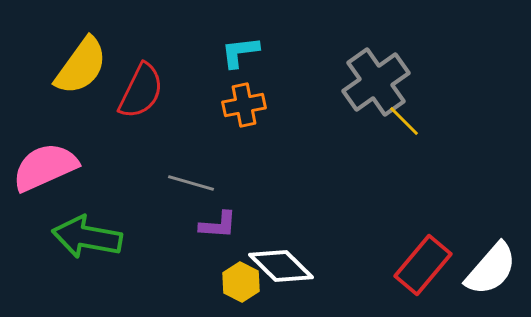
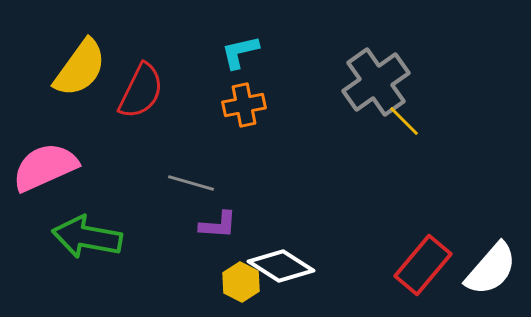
cyan L-shape: rotated 6 degrees counterclockwise
yellow semicircle: moved 1 px left, 2 px down
white diamond: rotated 12 degrees counterclockwise
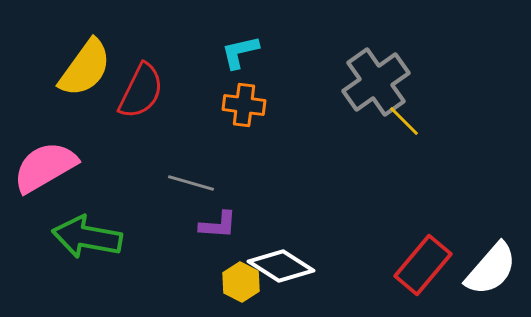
yellow semicircle: moved 5 px right
orange cross: rotated 18 degrees clockwise
pink semicircle: rotated 6 degrees counterclockwise
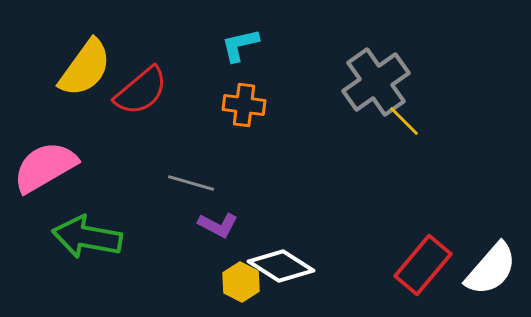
cyan L-shape: moved 7 px up
red semicircle: rotated 24 degrees clockwise
purple L-shape: rotated 24 degrees clockwise
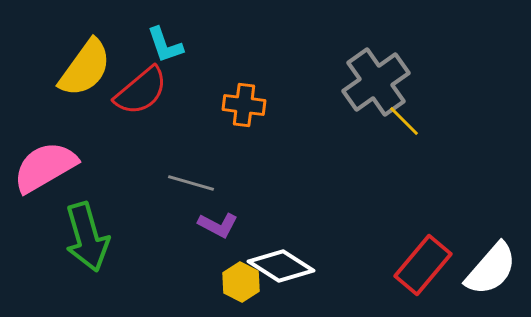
cyan L-shape: moved 75 px left; rotated 96 degrees counterclockwise
green arrow: rotated 116 degrees counterclockwise
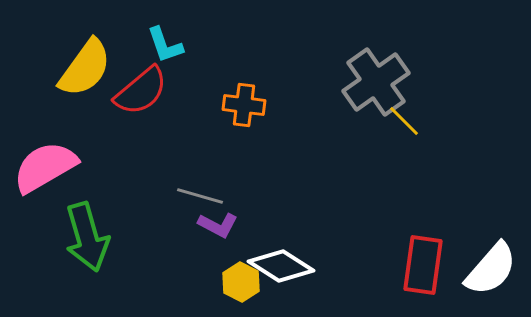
gray line: moved 9 px right, 13 px down
red rectangle: rotated 32 degrees counterclockwise
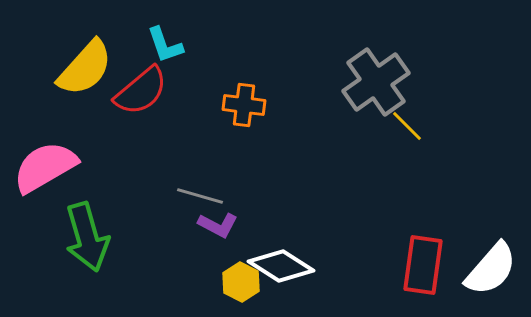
yellow semicircle: rotated 6 degrees clockwise
yellow line: moved 3 px right, 5 px down
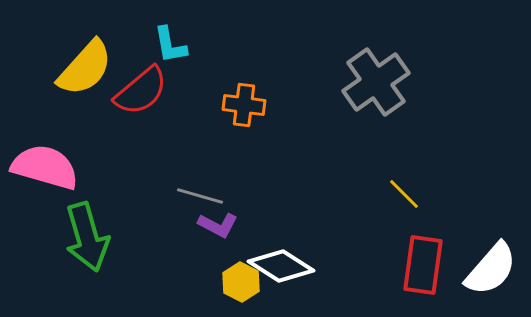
cyan L-shape: moved 5 px right; rotated 9 degrees clockwise
yellow line: moved 3 px left, 68 px down
pink semicircle: rotated 46 degrees clockwise
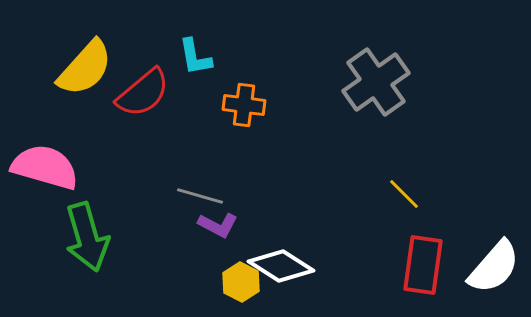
cyan L-shape: moved 25 px right, 12 px down
red semicircle: moved 2 px right, 2 px down
white semicircle: moved 3 px right, 2 px up
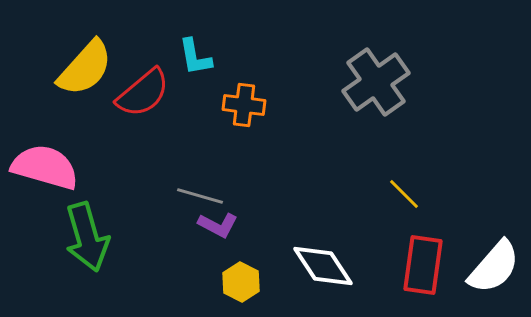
white diamond: moved 42 px right; rotated 24 degrees clockwise
